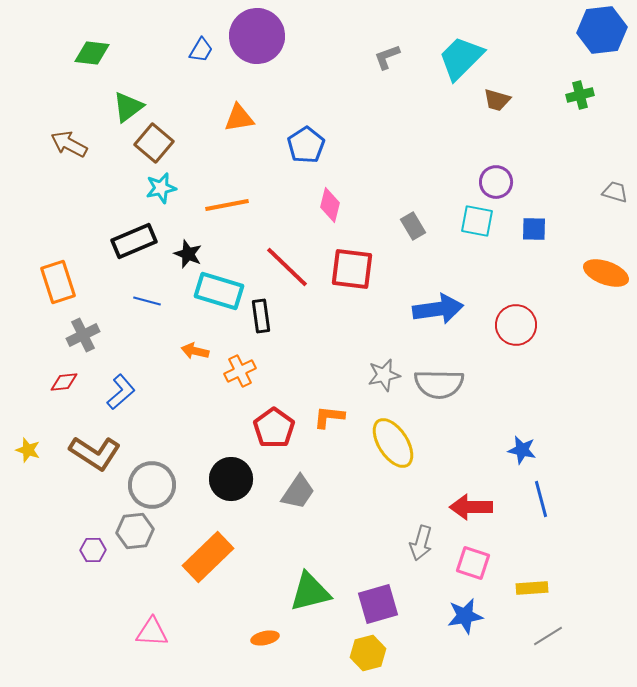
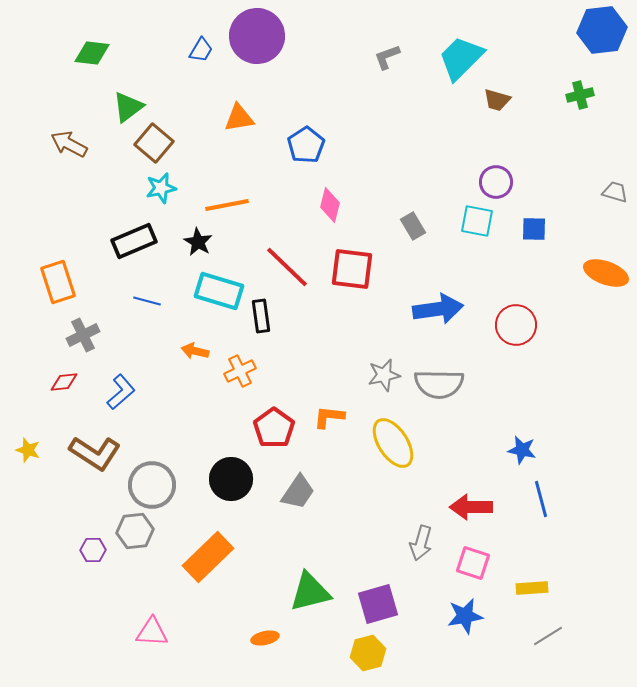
black star at (188, 254): moved 10 px right, 12 px up; rotated 8 degrees clockwise
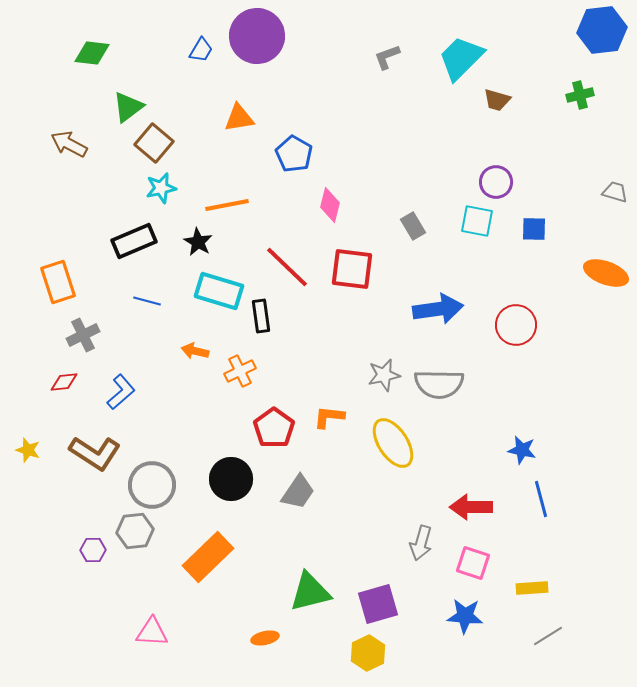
blue pentagon at (306, 145): moved 12 px left, 9 px down; rotated 9 degrees counterclockwise
blue star at (465, 616): rotated 15 degrees clockwise
yellow hexagon at (368, 653): rotated 12 degrees counterclockwise
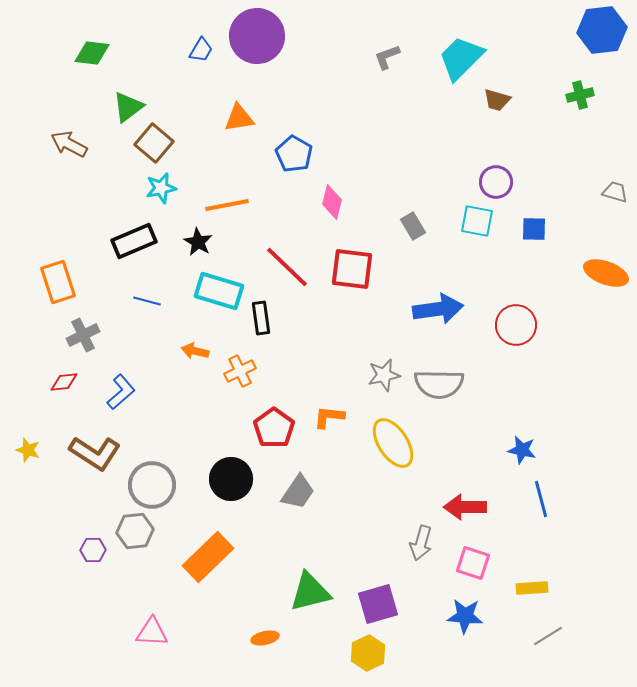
pink diamond at (330, 205): moved 2 px right, 3 px up
black rectangle at (261, 316): moved 2 px down
red arrow at (471, 507): moved 6 px left
